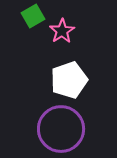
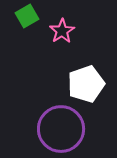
green square: moved 6 px left
white pentagon: moved 17 px right, 4 px down
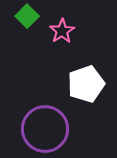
green square: rotated 15 degrees counterclockwise
purple circle: moved 16 px left
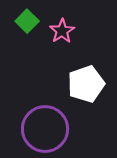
green square: moved 5 px down
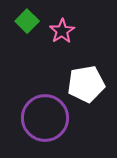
white pentagon: rotated 9 degrees clockwise
purple circle: moved 11 px up
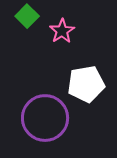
green square: moved 5 px up
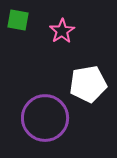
green square: moved 9 px left, 4 px down; rotated 35 degrees counterclockwise
white pentagon: moved 2 px right
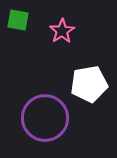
white pentagon: moved 1 px right
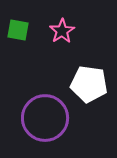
green square: moved 10 px down
white pentagon: rotated 18 degrees clockwise
